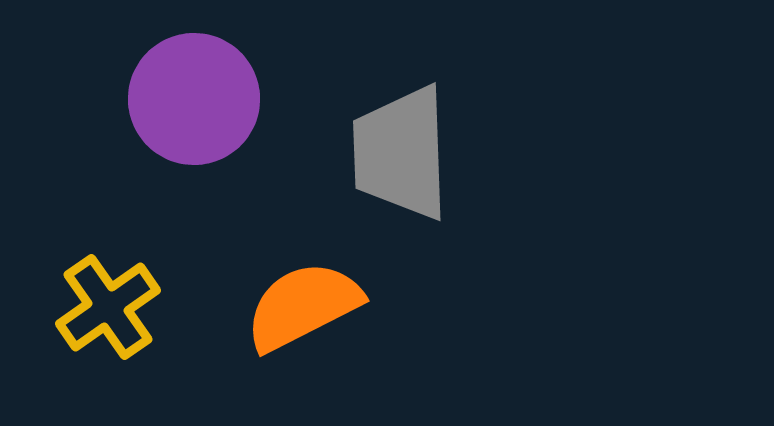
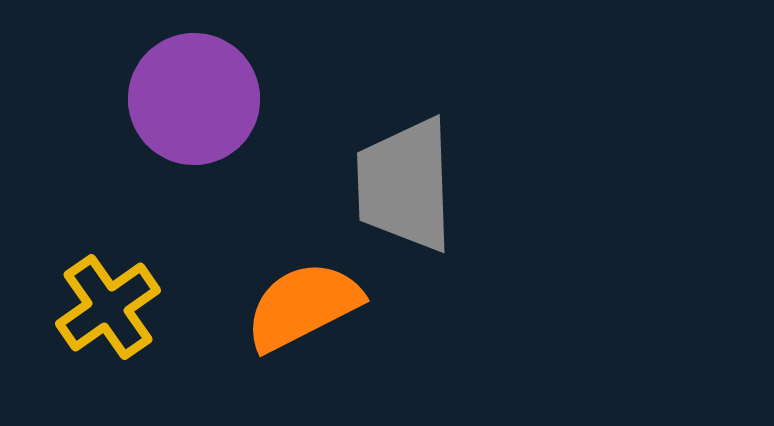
gray trapezoid: moved 4 px right, 32 px down
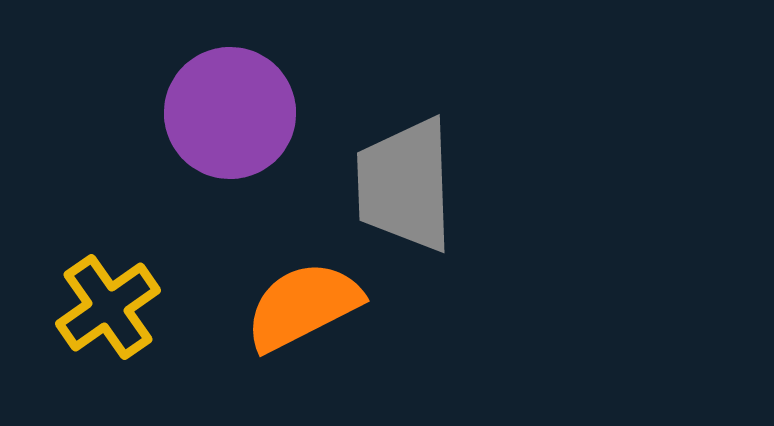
purple circle: moved 36 px right, 14 px down
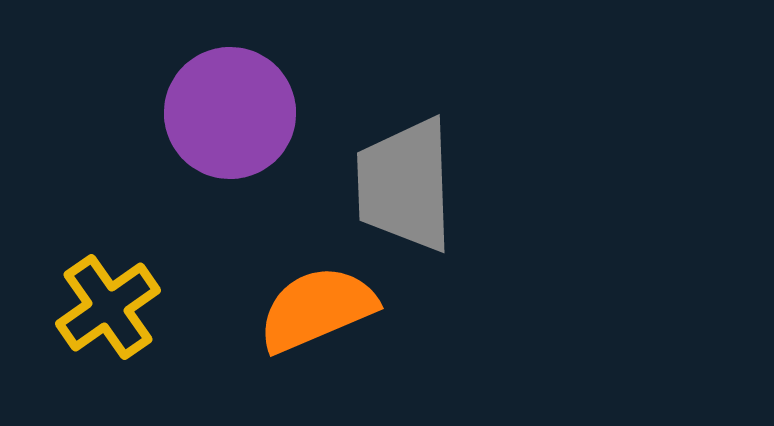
orange semicircle: moved 14 px right, 3 px down; rotated 4 degrees clockwise
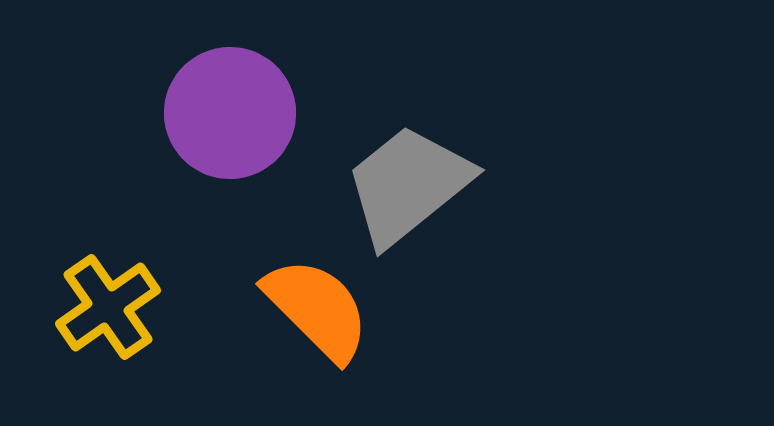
gray trapezoid: moved 3 px right; rotated 53 degrees clockwise
orange semicircle: rotated 68 degrees clockwise
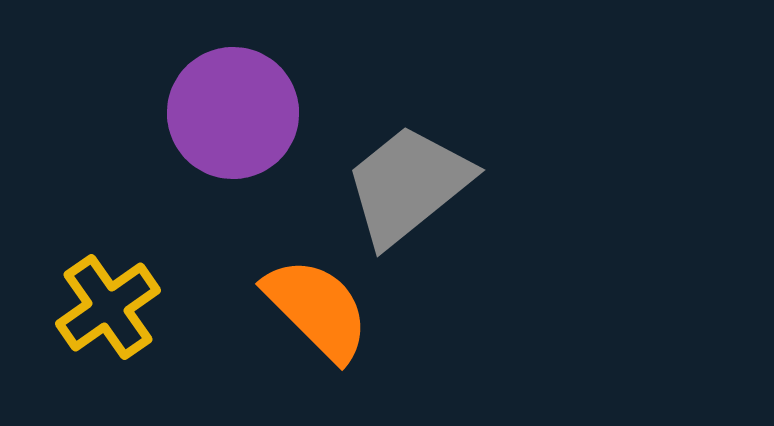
purple circle: moved 3 px right
